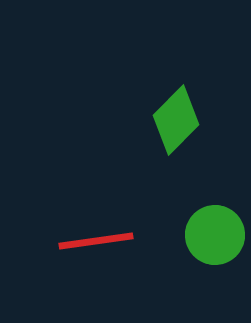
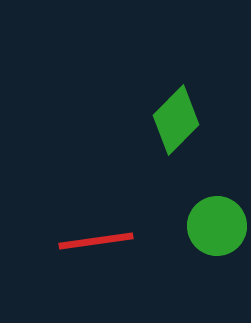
green circle: moved 2 px right, 9 px up
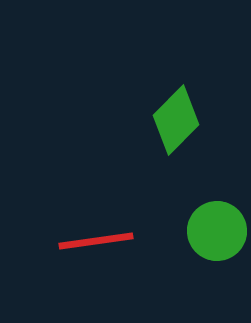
green circle: moved 5 px down
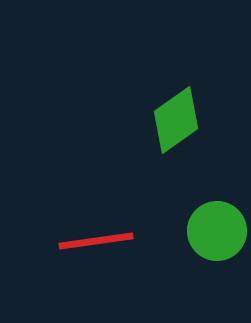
green diamond: rotated 10 degrees clockwise
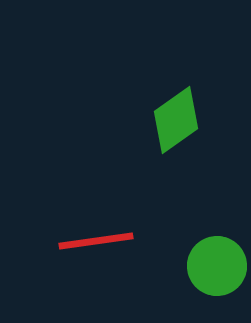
green circle: moved 35 px down
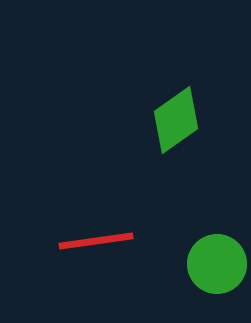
green circle: moved 2 px up
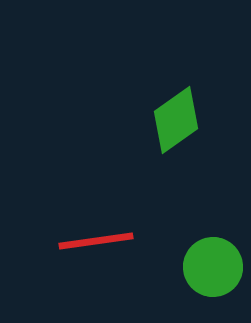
green circle: moved 4 px left, 3 px down
